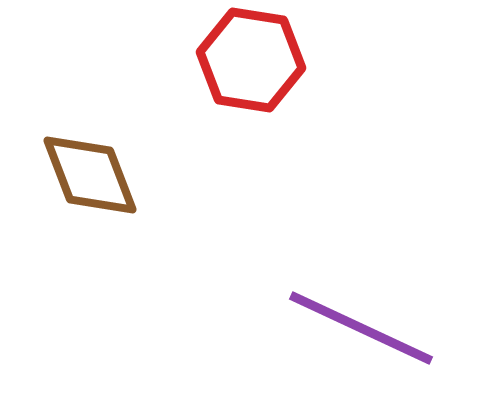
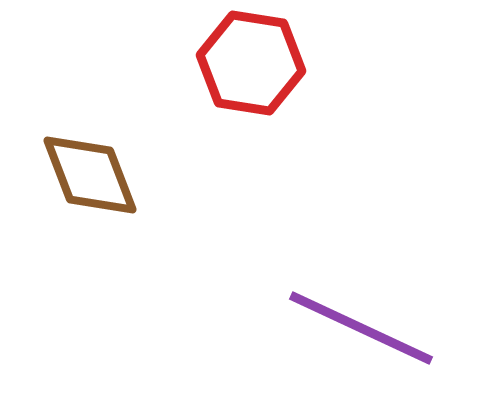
red hexagon: moved 3 px down
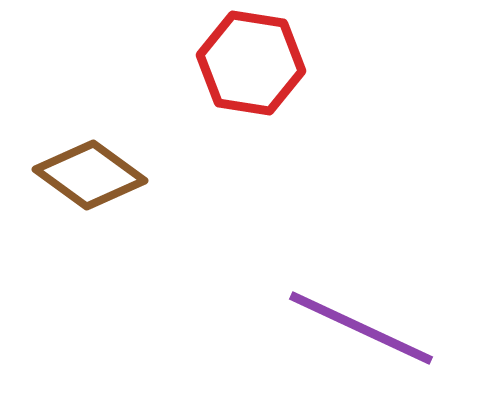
brown diamond: rotated 33 degrees counterclockwise
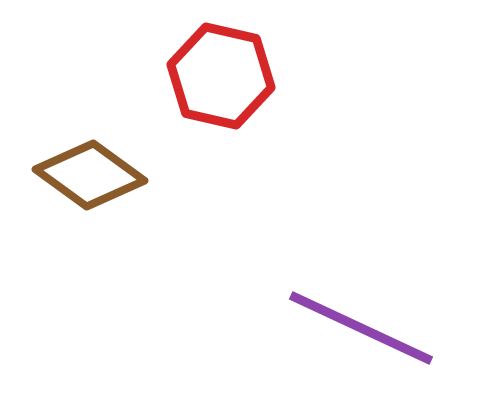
red hexagon: moved 30 px left, 13 px down; rotated 4 degrees clockwise
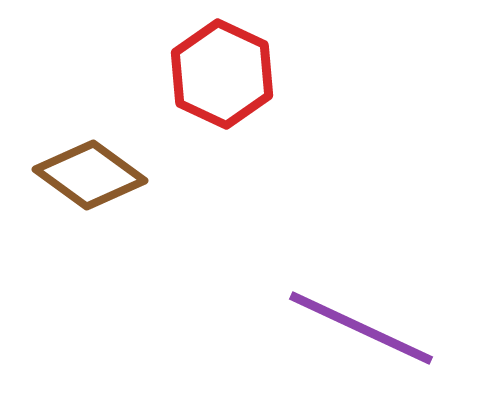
red hexagon: moved 1 px right, 2 px up; rotated 12 degrees clockwise
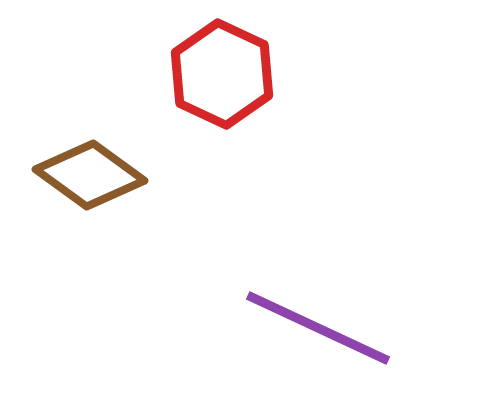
purple line: moved 43 px left
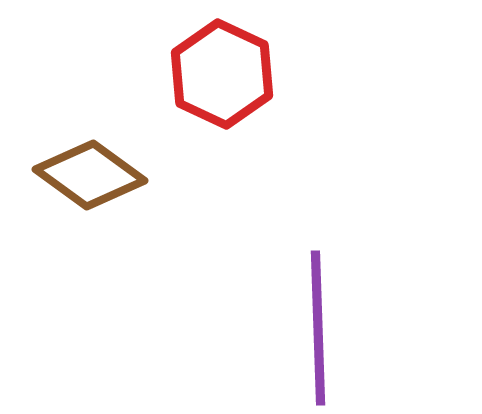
purple line: rotated 63 degrees clockwise
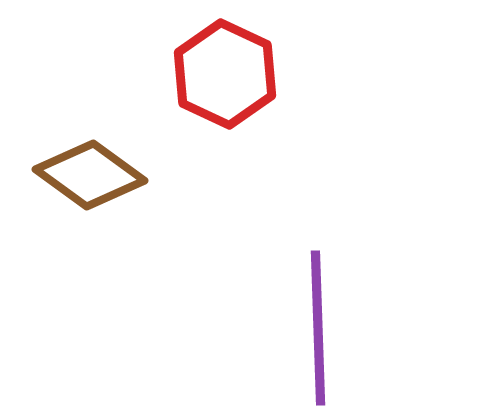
red hexagon: moved 3 px right
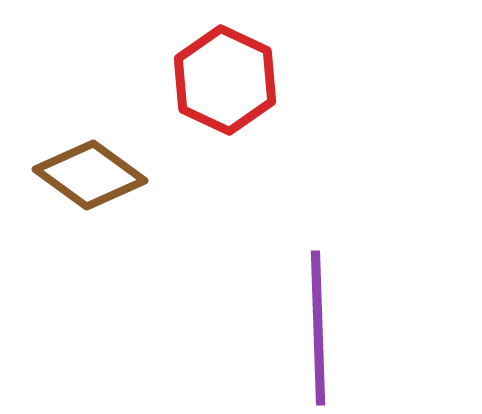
red hexagon: moved 6 px down
